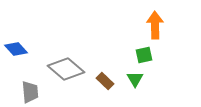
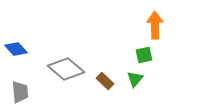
green triangle: rotated 12 degrees clockwise
gray trapezoid: moved 10 px left
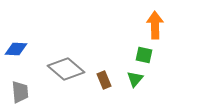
blue diamond: rotated 45 degrees counterclockwise
green square: rotated 24 degrees clockwise
brown rectangle: moved 1 px left, 1 px up; rotated 24 degrees clockwise
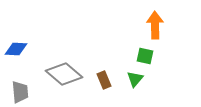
green square: moved 1 px right, 1 px down
gray diamond: moved 2 px left, 5 px down
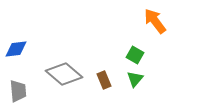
orange arrow: moved 4 px up; rotated 36 degrees counterclockwise
blue diamond: rotated 10 degrees counterclockwise
green square: moved 10 px left, 1 px up; rotated 18 degrees clockwise
gray trapezoid: moved 2 px left, 1 px up
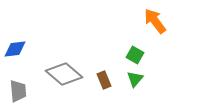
blue diamond: moved 1 px left
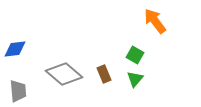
brown rectangle: moved 6 px up
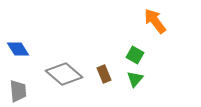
blue diamond: moved 3 px right; rotated 65 degrees clockwise
